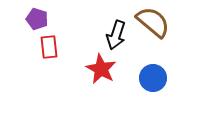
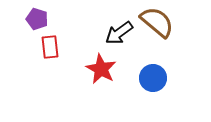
brown semicircle: moved 4 px right
black arrow: moved 3 px right, 2 px up; rotated 36 degrees clockwise
red rectangle: moved 1 px right
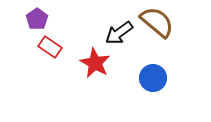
purple pentagon: rotated 20 degrees clockwise
red rectangle: rotated 50 degrees counterclockwise
red star: moved 6 px left, 6 px up
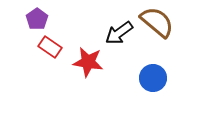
red star: moved 7 px left, 1 px up; rotated 20 degrees counterclockwise
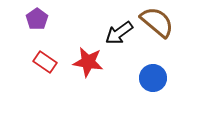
red rectangle: moved 5 px left, 15 px down
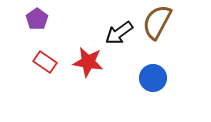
brown semicircle: rotated 102 degrees counterclockwise
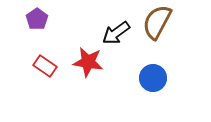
black arrow: moved 3 px left
red rectangle: moved 4 px down
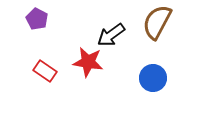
purple pentagon: rotated 10 degrees counterclockwise
black arrow: moved 5 px left, 2 px down
red rectangle: moved 5 px down
